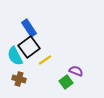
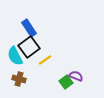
purple semicircle: moved 5 px down
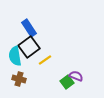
cyan semicircle: rotated 18 degrees clockwise
green square: moved 1 px right
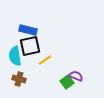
blue rectangle: moved 1 px left, 2 px down; rotated 42 degrees counterclockwise
black square: moved 1 px right, 1 px up; rotated 25 degrees clockwise
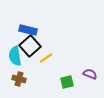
black square: rotated 30 degrees counterclockwise
yellow line: moved 1 px right, 2 px up
purple semicircle: moved 14 px right, 2 px up
green square: rotated 24 degrees clockwise
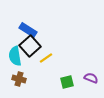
blue rectangle: rotated 18 degrees clockwise
purple semicircle: moved 1 px right, 4 px down
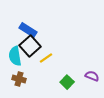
purple semicircle: moved 1 px right, 2 px up
green square: rotated 32 degrees counterclockwise
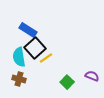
black square: moved 5 px right, 2 px down
cyan semicircle: moved 4 px right, 1 px down
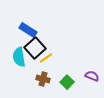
brown cross: moved 24 px right
